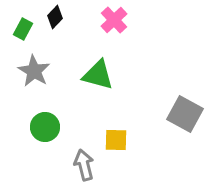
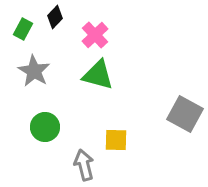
pink cross: moved 19 px left, 15 px down
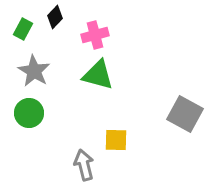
pink cross: rotated 28 degrees clockwise
green circle: moved 16 px left, 14 px up
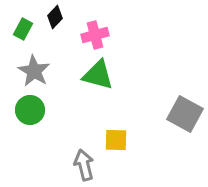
green circle: moved 1 px right, 3 px up
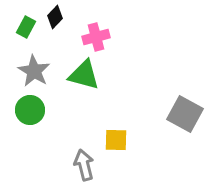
green rectangle: moved 3 px right, 2 px up
pink cross: moved 1 px right, 2 px down
green triangle: moved 14 px left
